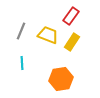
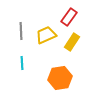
red rectangle: moved 2 px left, 1 px down
gray line: rotated 24 degrees counterclockwise
yellow trapezoid: moved 2 px left; rotated 45 degrees counterclockwise
orange hexagon: moved 1 px left, 1 px up
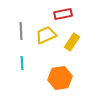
red rectangle: moved 6 px left, 3 px up; rotated 42 degrees clockwise
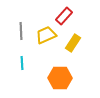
red rectangle: moved 1 px right, 2 px down; rotated 36 degrees counterclockwise
yellow rectangle: moved 1 px right, 1 px down
orange hexagon: rotated 10 degrees clockwise
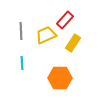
red rectangle: moved 1 px right, 4 px down
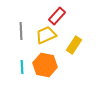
red rectangle: moved 8 px left, 4 px up
yellow rectangle: moved 1 px right, 2 px down
cyan line: moved 4 px down
orange hexagon: moved 15 px left, 13 px up; rotated 10 degrees clockwise
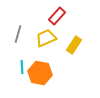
gray line: moved 3 px left, 3 px down; rotated 18 degrees clockwise
yellow trapezoid: moved 3 px down
orange hexagon: moved 5 px left, 8 px down
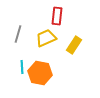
red rectangle: rotated 36 degrees counterclockwise
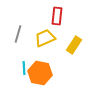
yellow trapezoid: moved 1 px left
cyan line: moved 2 px right, 1 px down
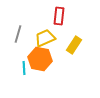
red rectangle: moved 2 px right
orange hexagon: moved 14 px up
